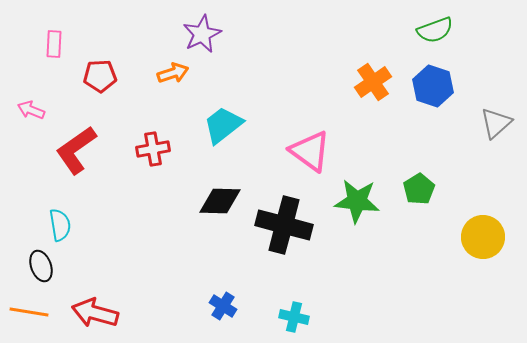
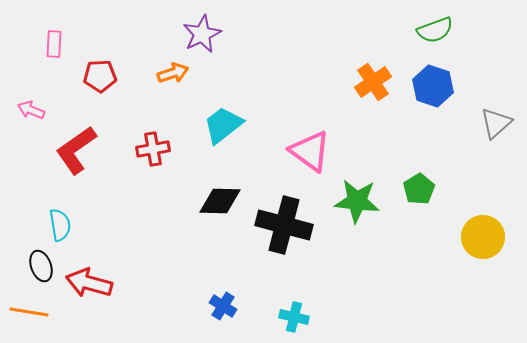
red arrow: moved 6 px left, 30 px up
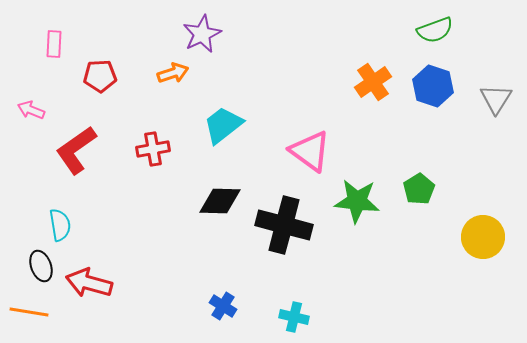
gray triangle: moved 24 px up; rotated 16 degrees counterclockwise
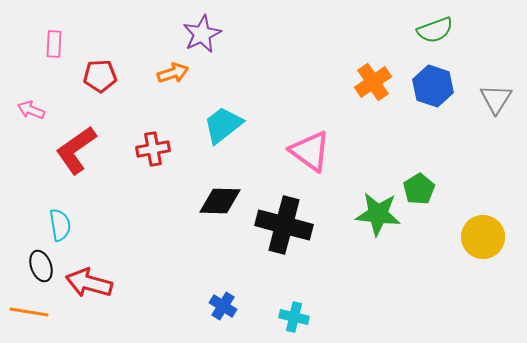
green star: moved 21 px right, 13 px down
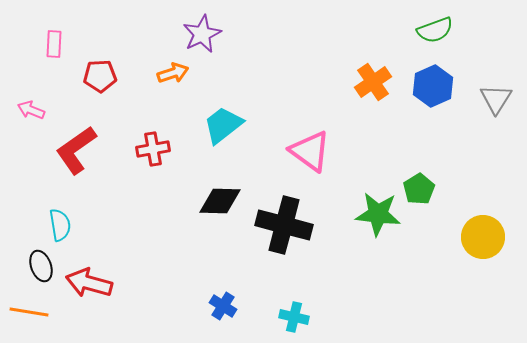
blue hexagon: rotated 18 degrees clockwise
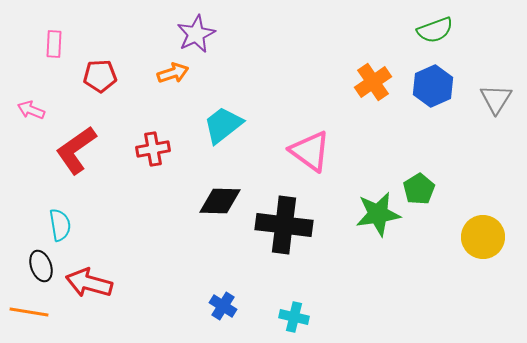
purple star: moved 6 px left
green star: rotated 15 degrees counterclockwise
black cross: rotated 8 degrees counterclockwise
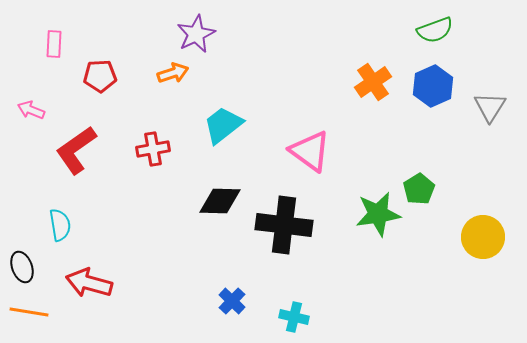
gray triangle: moved 6 px left, 8 px down
black ellipse: moved 19 px left, 1 px down
blue cross: moved 9 px right, 5 px up; rotated 12 degrees clockwise
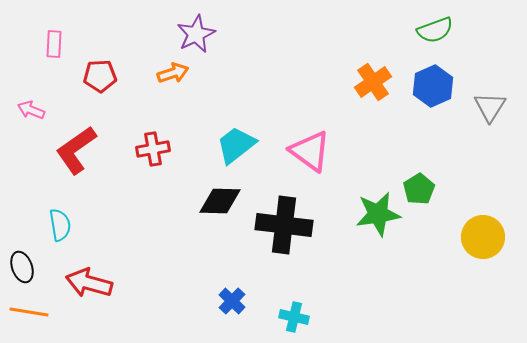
cyan trapezoid: moved 13 px right, 20 px down
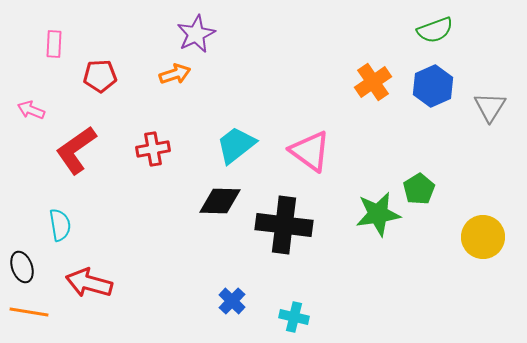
orange arrow: moved 2 px right, 1 px down
